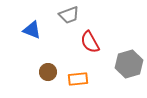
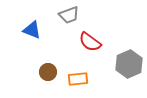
red semicircle: rotated 25 degrees counterclockwise
gray hexagon: rotated 8 degrees counterclockwise
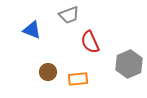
red semicircle: rotated 30 degrees clockwise
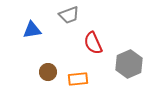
blue triangle: rotated 30 degrees counterclockwise
red semicircle: moved 3 px right, 1 px down
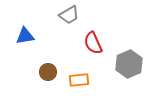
gray trapezoid: rotated 10 degrees counterclockwise
blue triangle: moved 7 px left, 6 px down
orange rectangle: moved 1 px right, 1 px down
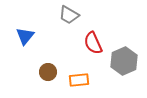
gray trapezoid: rotated 60 degrees clockwise
blue triangle: rotated 42 degrees counterclockwise
gray hexagon: moved 5 px left, 3 px up
